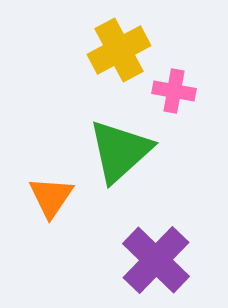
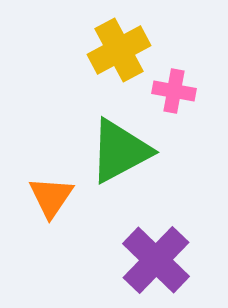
green triangle: rotated 14 degrees clockwise
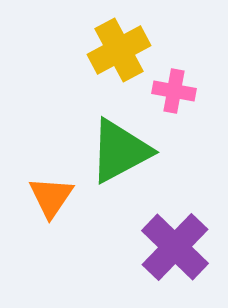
purple cross: moved 19 px right, 13 px up
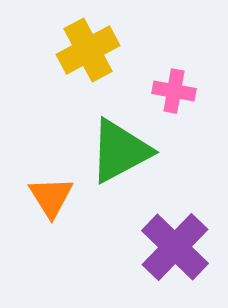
yellow cross: moved 31 px left
orange triangle: rotated 6 degrees counterclockwise
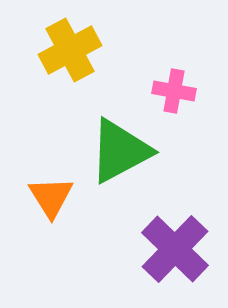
yellow cross: moved 18 px left
purple cross: moved 2 px down
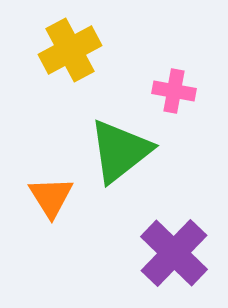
green triangle: rotated 10 degrees counterclockwise
purple cross: moved 1 px left, 4 px down
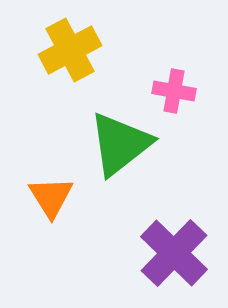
green triangle: moved 7 px up
